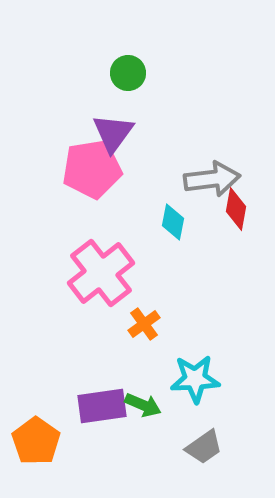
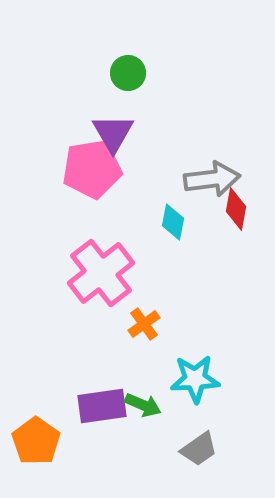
purple triangle: rotated 6 degrees counterclockwise
gray trapezoid: moved 5 px left, 2 px down
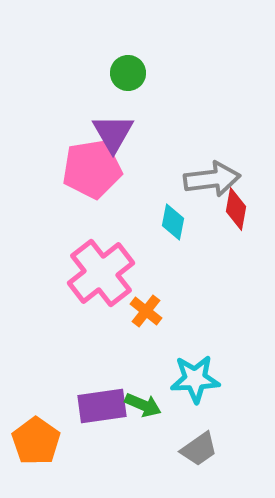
orange cross: moved 2 px right, 13 px up; rotated 16 degrees counterclockwise
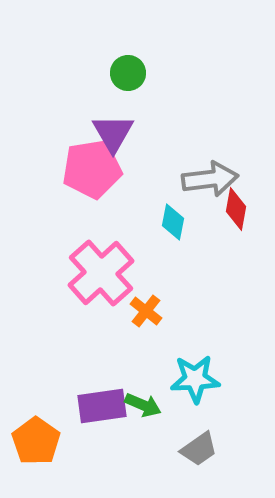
gray arrow: moved 2 px left
pink cross: rotated 4 degrees counterclockwise
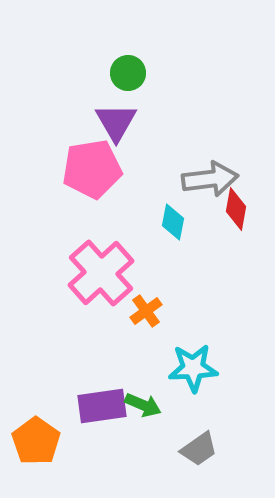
purple triangle: moved 3 px right, 11 px up
orange cross: rotated 16 degrees clockwise
cyan star: moved 2 px left, 11 px up
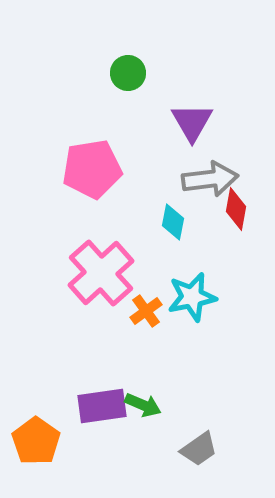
purple triangle: moved 76 px right
cyan star: moved 1 px left, 71 px up; rotated 9 degrees counterclockwise
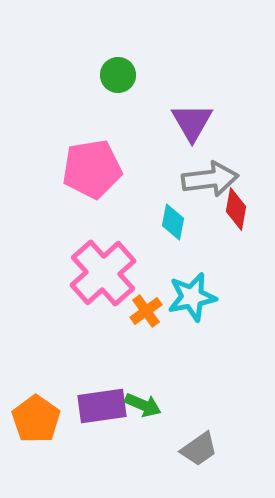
green circle: moved 10 px left, 2 px down
pink cross: moved 2 px right
orange pentagon: moved 22 px up
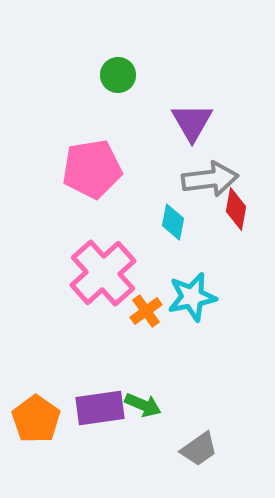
purple rectangle: moved 2 px left, 2 px down
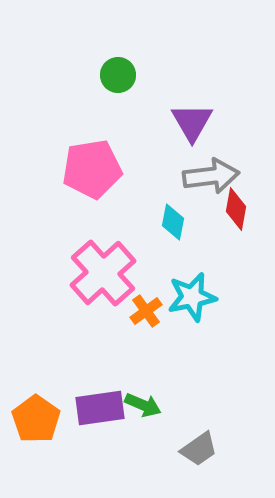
gray arrow: moved 1 px right, 3 px up
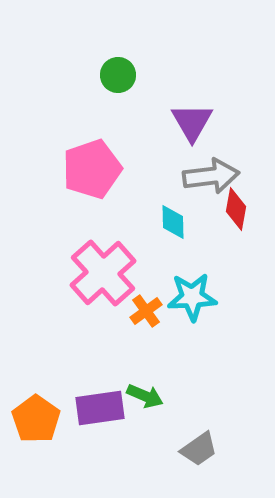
pink pentagon: rotated 10 degrees counterclockwise
cyan diamond: rotated 12 degrees counterclockwise
cyan star: rotated 9 degrees clockwise
green arrow: moved 2 px right, 9 px up
